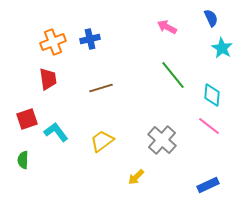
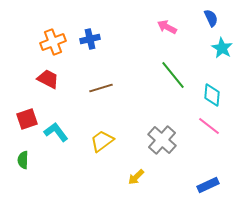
red trapezoid: rotated 55 degrees counterclockwise
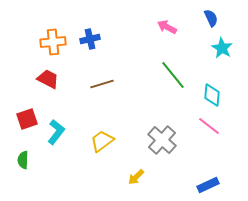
orange cross: rotated 15 degrees clockwise
brown line: moved 1 px right, 4 px up
cyan L-shape: rotated 75 degrees clockwise
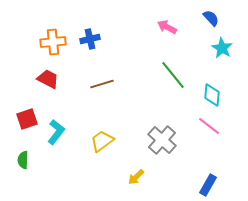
blue semicircle: rotated 18 degrees counterclockwise
blue rectangle: rotated 35 degrees counterclockwise
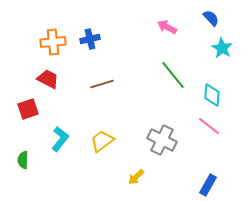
red square: moved 1 px right, 10 px up
cyan L-shape: moved 4 px right, 7 px down
gray cross: rotated 16 degrees counterclockwise
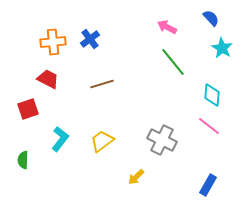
blue cross: rotated 24 degrees counterclockwise
green line: moved 13 px up
